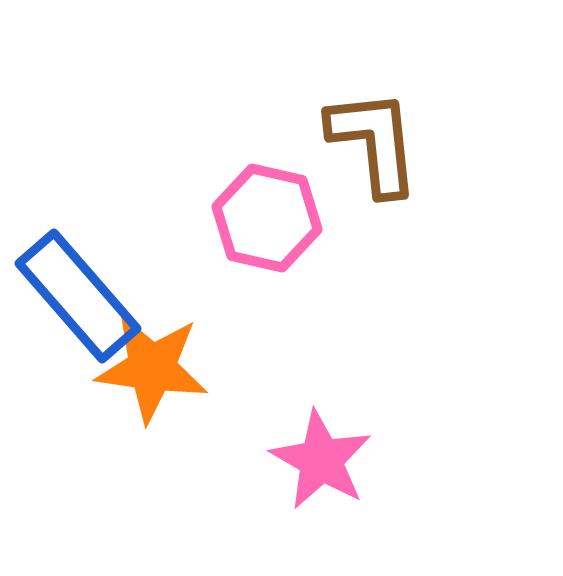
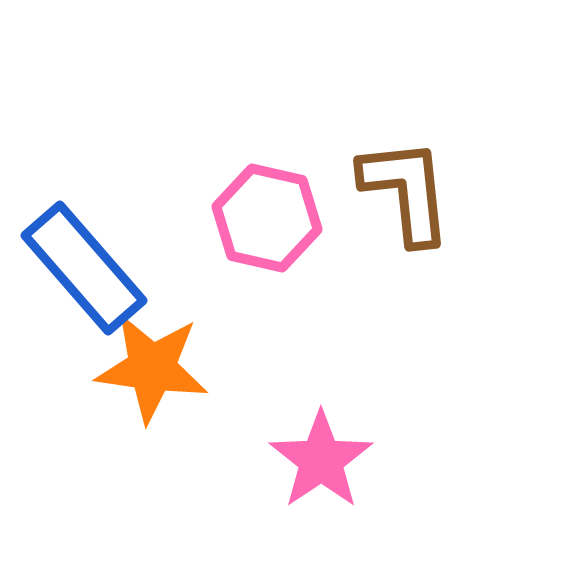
brown L-shape: moved 32 px right, 49 px down
blue rectangle: moved 6 px right, 28 px up
pink star: rotated 8 degrees clockwise
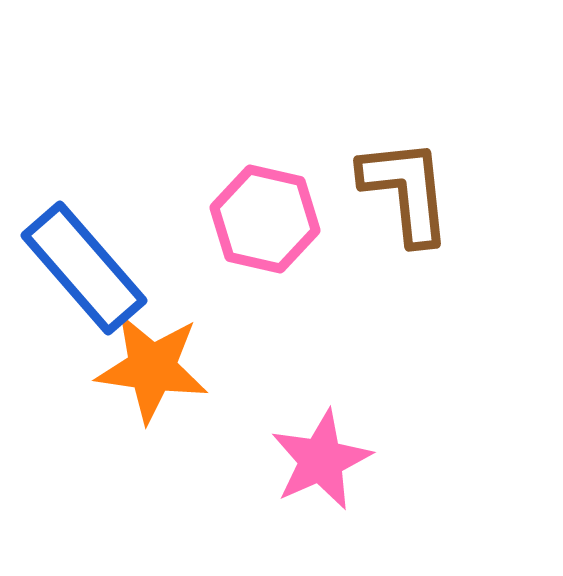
pink hexagon: moved 2 px left, 1 px down
pink star: rotated 10 degrees clockwise
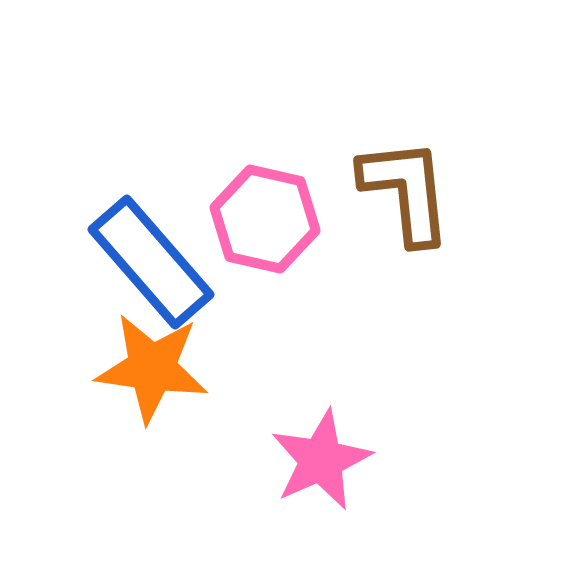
blue rectangle: moved 67 px right, 6 px up
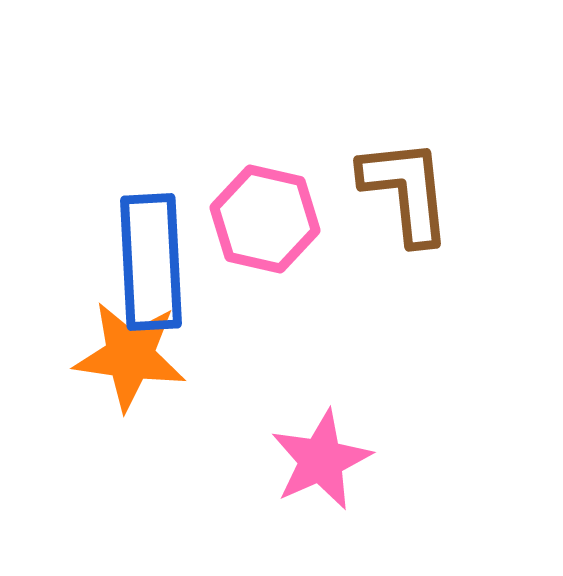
blue rectangle: rotated 38 degrees clockwise
orange star: moved 22 px left, 12 px up
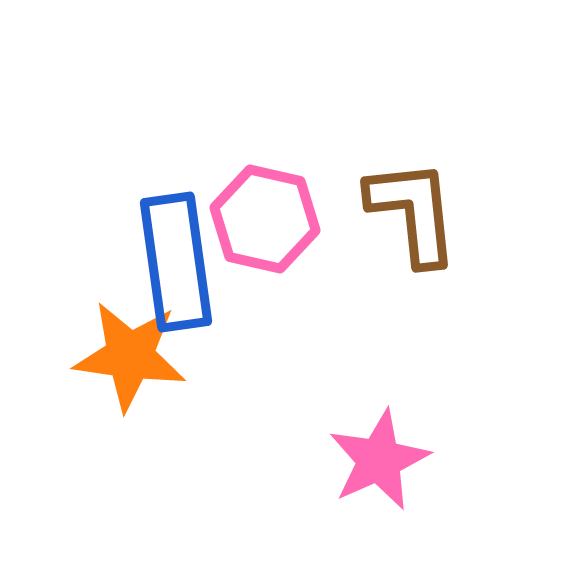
brown L-shape: moved 7 px right, 21 px down
blue rectangle: moved 25 px right; rotated 5 degrees counterclockwise
pink star: moved 58 px right
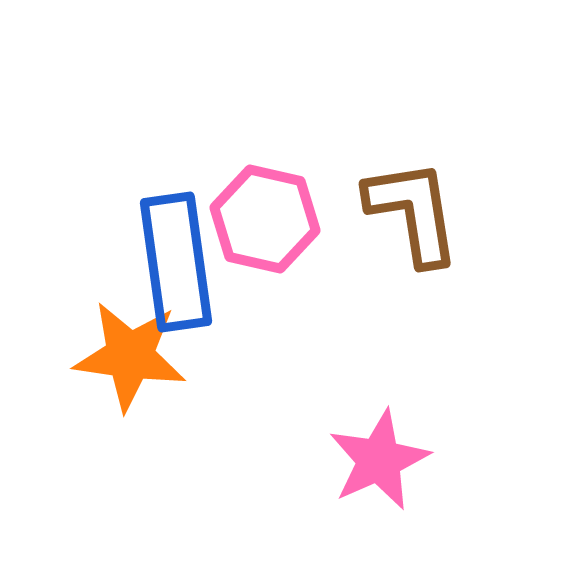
brown L-shape: rotated 3 degrees counterclockwise
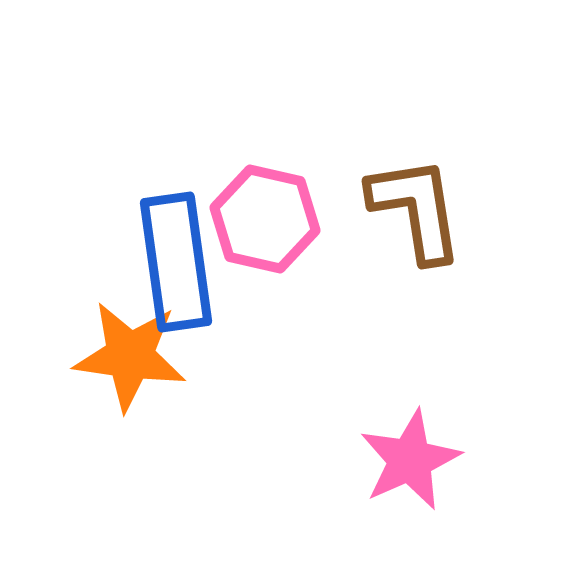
brown L-shape: moved 3 px right, 3 px up
pink star: moved 31 px right
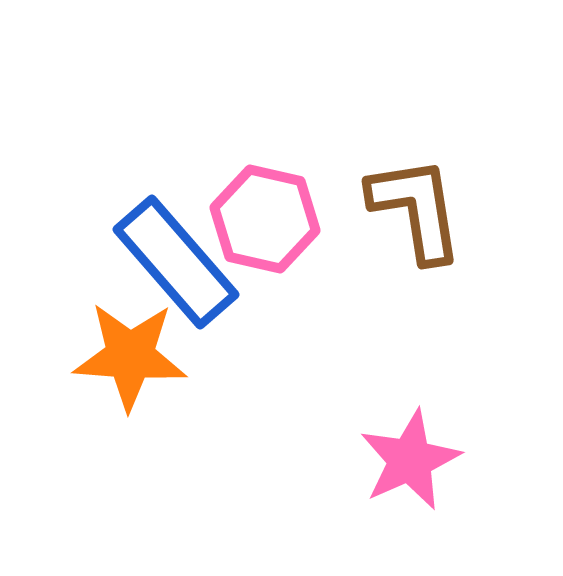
blue rectangle: rotated 33 degrees counterclockwise
orange star: rotated 4 degrees counterclockwise
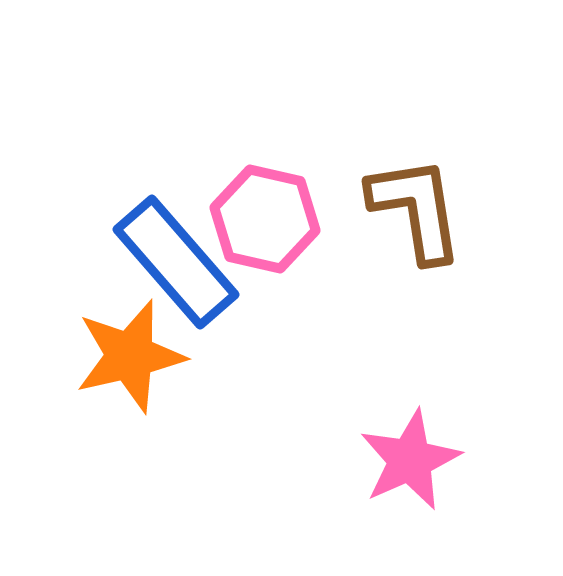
orange star: rotated 17 degrees counterclockwise
